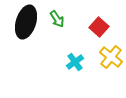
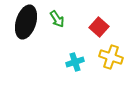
yellow cross: rotated 20 degrees counterclockwise
cyan cross: rotated 18 degrees clockwise
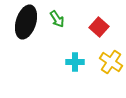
yellow cross: moved 5 px down; rotated 15 degrees clockwise
cyan cross: rotated 18 degrees clockwise
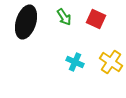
green arrow: moved 7 px right, 2 px up
red square: moved 3 px left, 8 px up; rotated 18 degrees counterclockwise
cyan cross: rotated 24 degrees clockwise
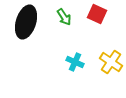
red square: moved 1 px right, 5 px up
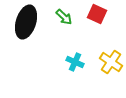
green arrow: rotated 12 degrees counterclockwise
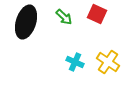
yellow cross: moved 3 px left
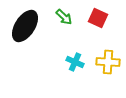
red square: moved 1 px right, 4 px down
black ellipse: moved 1 px left, 4 px down; rotated 16 degrees clockwise
yellow cross: rotated 30 degrees counterclockwise
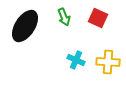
green arrow: rotated 24 degrees clockwise
cyan cross: moved 1 px right, 2 px up
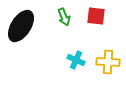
red square: moved 2 px left, 2 px up; rotated 18 degrees counterclockwise
black ellipse: moved 4 px left
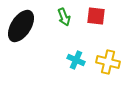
yellow cross: rotated 10 degrees clockwise
